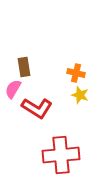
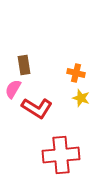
brown rectangle: moved 2 px up
yellow star: moved 1 px right, 3 px down
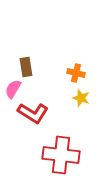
brown rectangle: moved 2 px right, 2 px down
red L-shape: moved 4 px left, 5 px down
red cross: rotated 12 degrees clockwise
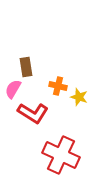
orange cross: moved 18 px left, 13 px down
yellow star: moved 2 px left, 1 px up
red cross: rotated 18 degrees clockwise
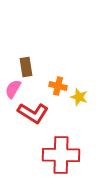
red cross: rotated 24 degrees counterclockwise
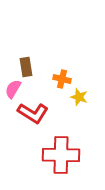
orange cross: moved 4 px right, 7 px up
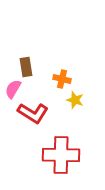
yellow star: moved 4 px left, 3 px down
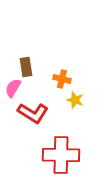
pink semicircle: moved 1 px up
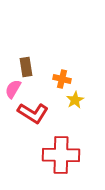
pink semicircle: moved 1 px down
yellow star: rotated 24 degrees clockwise
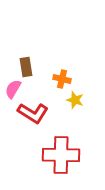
yellow star: rotated 24 degrees counterclockwise
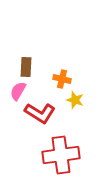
brown rectangle: rotated 12 degrees clockwise
pink semicircle: moved 5 px right, 2 px down
red L-shape: moved 7 px right
red cross: rotated 9 degrees counterclockwise
